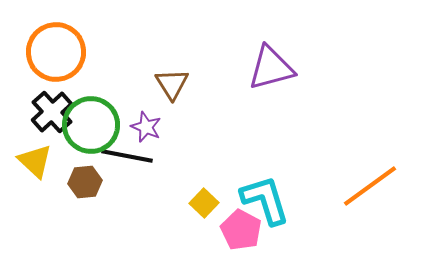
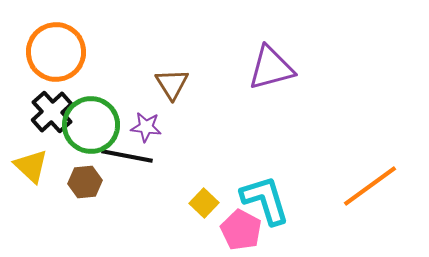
purple star: rotated 16 degrees counterclockwise
yellow triangle: moved 4 px left, 5 px down
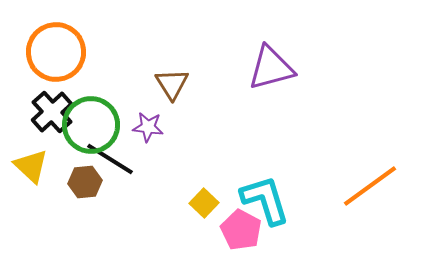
purple star: moved 2 px right
black line: moved 17 px left, 3 px down; rotated 21 degrees clockwise
